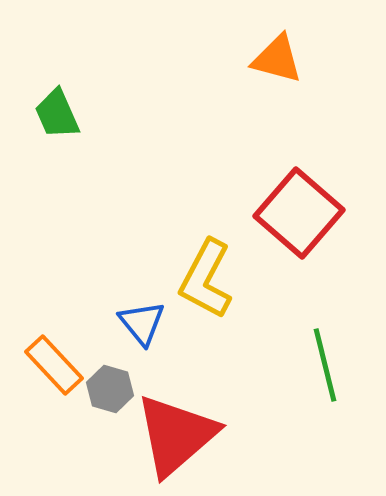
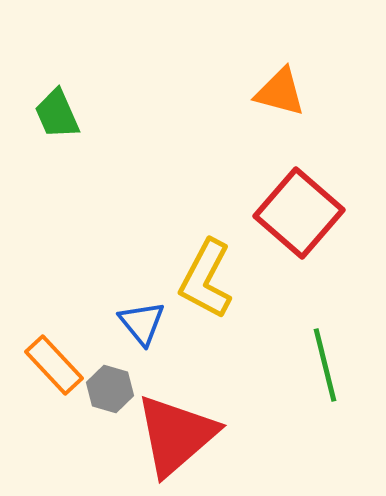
orange triangle: moved 3 px right, 33 px down
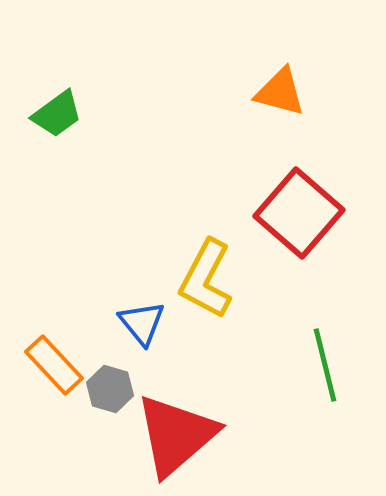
green trapezoid: rotated 102 degrees counterclockwise
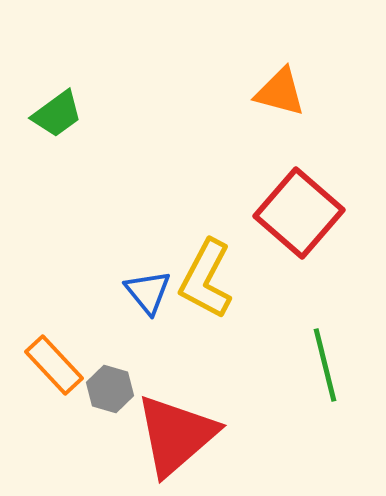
blue triangle: moved 6 px right, 31 px up
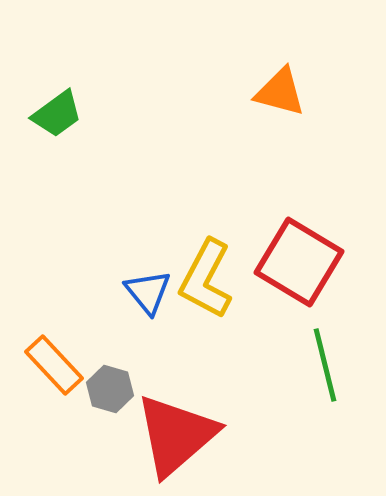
red square: moved 49 px down; rotated 10 degrees counterclockwise
